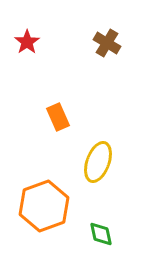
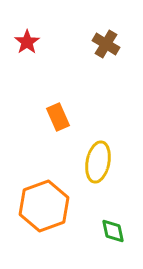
brown cross: moved 1 px left, 1 px down
yellow ellipse: rotated 9 degrees counterclockwise
green diamond: moved 12 px right, 3 px up
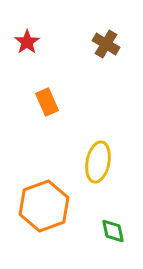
orange rectangle: moved 11 px left, 15 px up
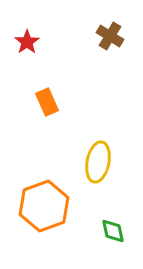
brown cross: moved 4 px right, 8 px up
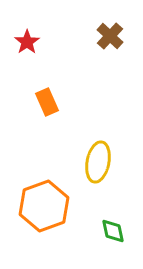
brown cross: rotated 12 degrees clockwise
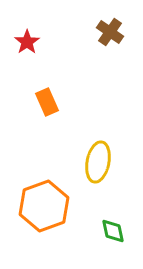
brown cross: moved 4 px up; rotated 8 degrees counterclockwise
